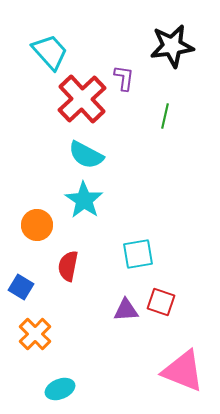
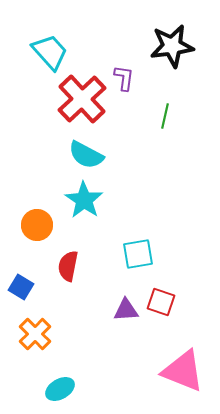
cyan ellipse: rotated 8 degrees counterclockwise
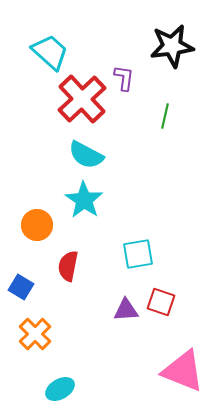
cyan trapezoid: rotated 6 degrees counterclockwise
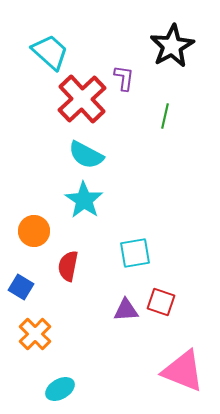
black star: rotated 21 degrees counterclockwise
orange circle: moved 3 px left, 6 px down
cyan square: moved 3 px left, 1 px up
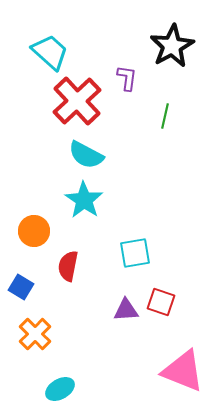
purple L-shape: moved 3 px right
red cross: moved 5 px left, 2 px down
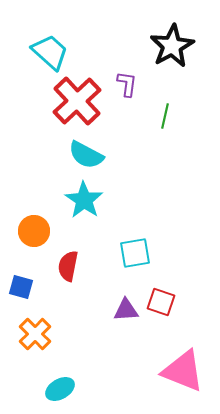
purple L-shape: moved 6 px down
blue square: rotated 15 degrees counterclockwise
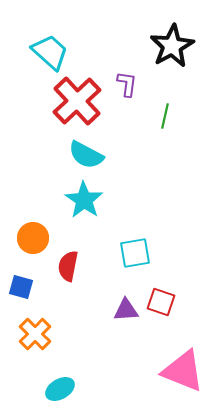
orange circle: moved 1 px left, 7 px down
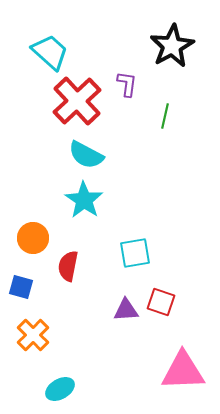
orange cross: moved 2 px left, 1 px down
pink triangle: rotated 24 degrees counterclockwise
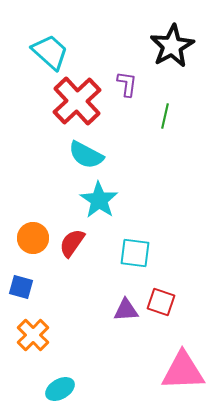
cyan star: moved 15 px right
cyan square: rotated 16 degrees clockwise
red semicircle: moved 4 px right, 23 px up; rotated 24 degrees clockwise
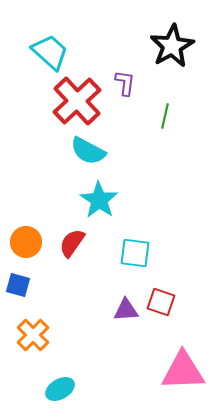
purple L-shape: moved 2 px left, 1 px up
cyan semicircle: moved 2 px right, 4 px up
orange circle: moved 7 px left, 4 px down
blue square: moved 3 px left, 2 px up
